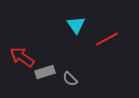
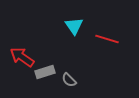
cyan triangle: moved 2 px left, 1 px down
red line: rotated 45 degrees clockwise
gray semicircle: moved 1 px left, 1 px down
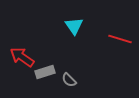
red line: moved 13 px right
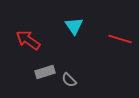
red arrow: moved 6 px right, 17 px up
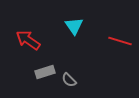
red line: moved 2 px down
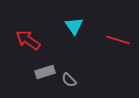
red line: moved 2 px left, 1 px up
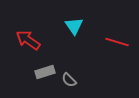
red line: moved 1 px left, 2 px down
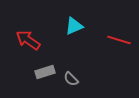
cyan triangle: rotated 42 degrees clockwise
red line: moved 2 px right, 2 px up
gray semicircle: moved 2 px right, 1 px up
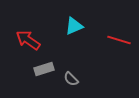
gray rectangle: moved 1 px left, 3 px up
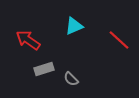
red line: rotated 25 degrees clockwise
